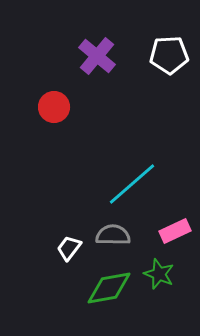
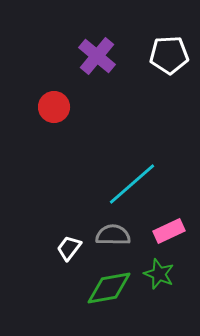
pink rectangle: moved 6 px left
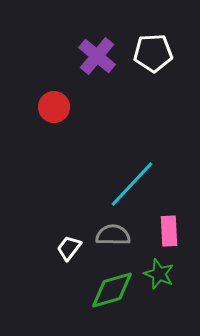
white pentagon: moved 16 px left, 2 px up
cyan line: rotated 6 degrees counterclockwise
pink rectangle: rotated 68 degrees counterclockwise
green diamond: moved 3 px right, 2 px down; rotated 6 degrees counterclockwise
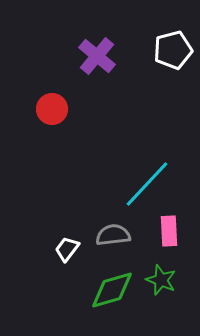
white pentagon: moved 20 px right, 3 px up; rotated 12 degrees counterclockwise
red circle: moved 2 px left, 2 px down
cyan line: moved 15 px right
gray semicircle: rotated 8 degrees counterclockwise
white trapezoid: moved 2 px left, 1 px down
green star: moved 2 px right, 6 px down
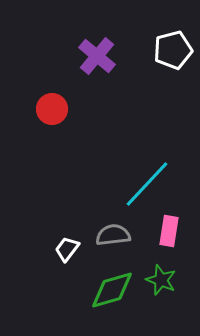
pink rectangle: rotated 12 degrees clockwise
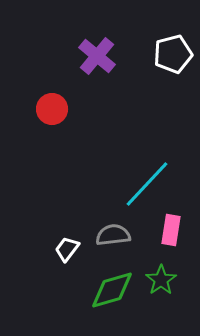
white pentagon: moved 4 px down
pink rectangle: moved 2 px right, 1 px up
green star: rotated 16 degrees clockwise
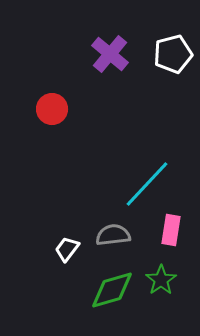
purple cross: moved 13 px right, 2 px up
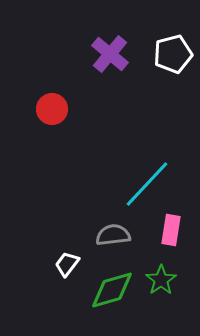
white trapezoid: moved 15 px down
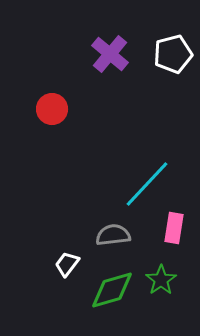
pink rectangle: moved 3 px right, 2 px up
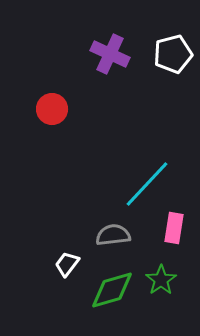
purple cross: rotated 15 degrees counterclockwise
